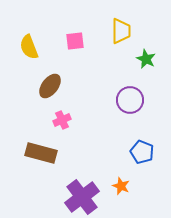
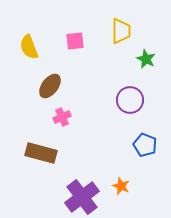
pink cross: moved 3 px up
blue pentagon: moved 3 px right, 7 px up
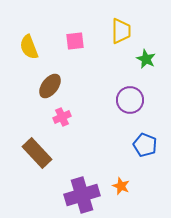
brown rectangle: moved 4 px left; rotated 32 degrees clockwise
purple cross: moved 2 px up; rotated 20 degrees clockwise
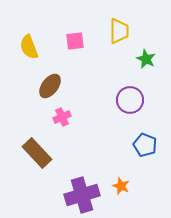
yellow trapezoid: moved 2 px left
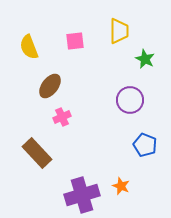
green star: moved 1 px left
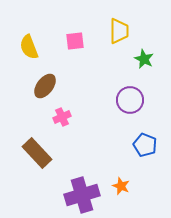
green star: moved 1 px left
brown ellipse: moved 5 px left
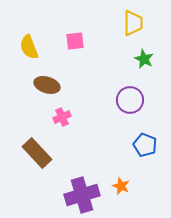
yellow trapezoid: moved 14 px right, 8 px up
brown ellipse: moved 2 px right, 1 px up; rotated 70 degrees clockwise
